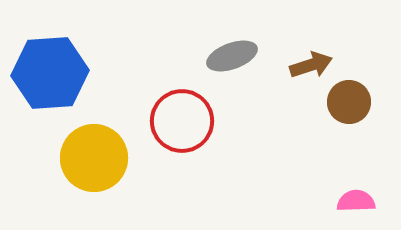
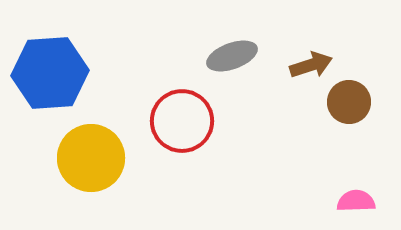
yellow circle: moved 3 px left
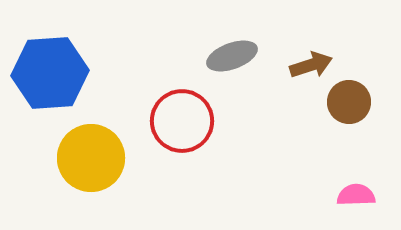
pink semicircle: moved 6 px up
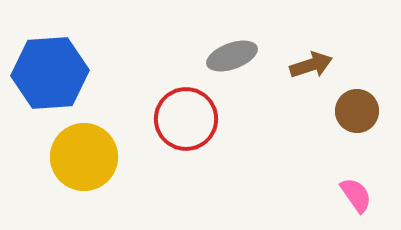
brown circle: moved 8 px right, 9 px down
red circle: moved 4 px right, 2 px up
yellow circle: moved 7 px left, 1 px up
pink semicircle: rotated 57 degrees clockwise
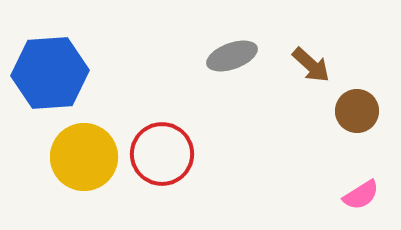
brown arrow: rotated 60 degrees clockwise
red circle: moved 24 px left, 35 px down
pink semicircle: moved 5 px right; rotated 93 degrees clockwise
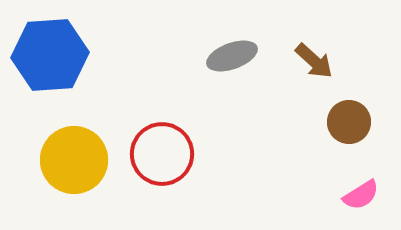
brown arrow: moved 3 px right, 4 px up
blue hexagon: moved 18 px up
brown circle: moved 8 px left, 11 px down
yellow circle: moved 10 px left, 3 px down
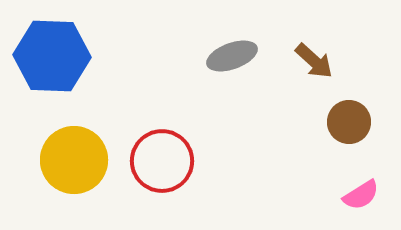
blue hexagon: moved 2 px right, 1 px down; rotated 6 degrees clockwise
red circle: moved 7 px down
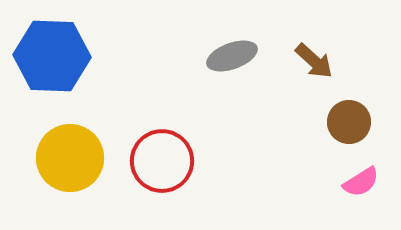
yellow circle: moved 4 px left, 2 px up
pink semicircle: moved 13 px up
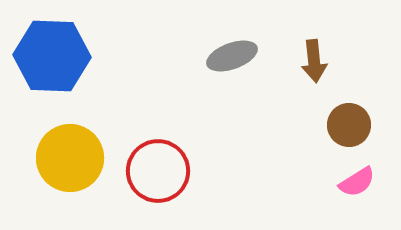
brown arrow: rotated 42 degrees clockwise
brown circle: moved 3 px down
red circle: moved 4 px left, 10 px down
pink semicircle: moved 4 px left
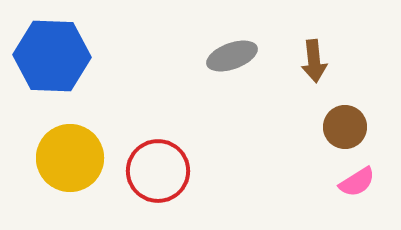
brown circle: moved 4 px left, 2 px down
